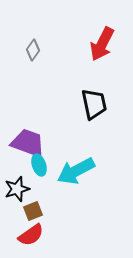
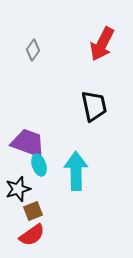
black trapezoid: moved 2 px down
cyan arrow: rotated 117 degrees clockwise
black star: moved 1 px right
red semicircle: moved 1 px right
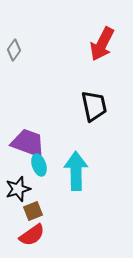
gray diamond: moved 19 px left
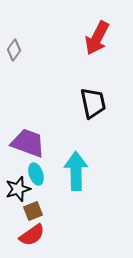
red arrow: moved 5 px left, 6 px up
black trapezoid: moved 1 px left, 3 px up
cyan ellipse: moved 3 px left, 9 px down
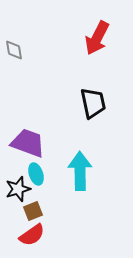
gray diamond: rotated 45 degrees counterclockwise
cyan arrow: moved 4 px right
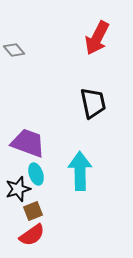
gray diamond: rotated 30 degrees counterclockwise
